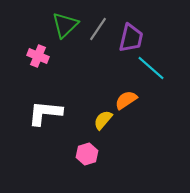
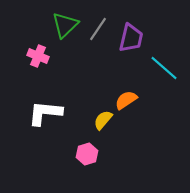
cyan line: moved 13 px right
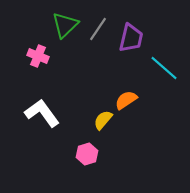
white L-shape: moved 3 px left; rotated 48 degrees clockwise
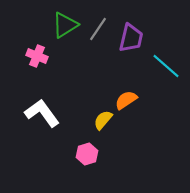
green triangle: rotated 12 degrees clockwise
pink cross: moved 1 px left
cyan line: moved 2 px right, 2 px up
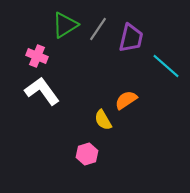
white L-shape: moved 22 px up
yellow semicircle: rotated 70 degrees counterclockwise
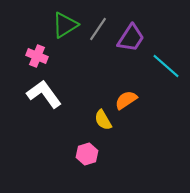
purple trapezoid: rotated 20 degrees clockwise
white L-shape: moved 2 px right, 3 px down
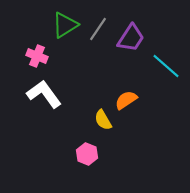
pink hexagon: rotated 20 degrees counterclockwise
